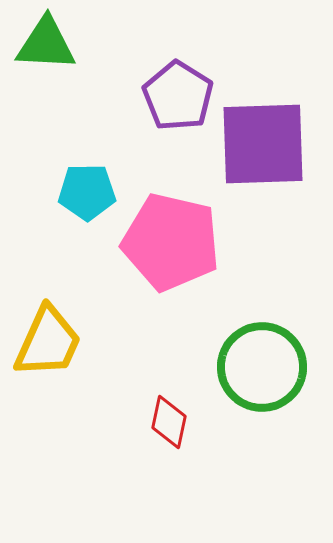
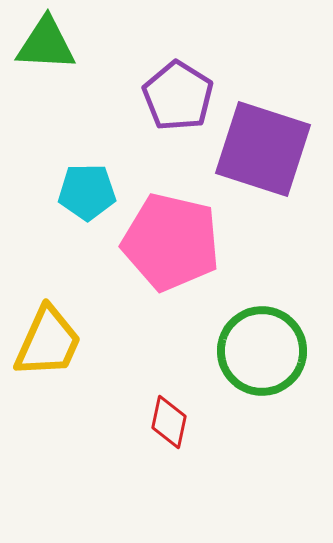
purple square: moved 5 px down; rotated 20 degrees clockwise
green circle: moved 16 px up
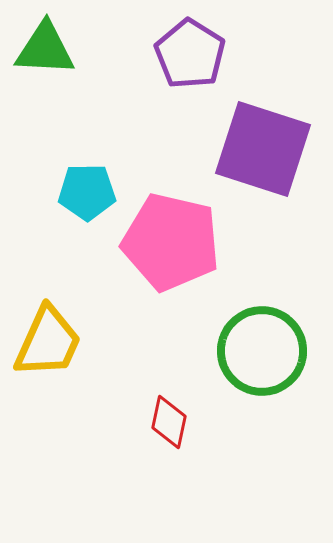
green triangle: moved 1 px left, 5 px down
purple pentagon: moved 12 px right, 42 px up
